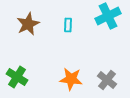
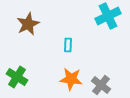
cyan rectangle: moved 20 px down
gray cross: moved 6 px left, 5 px down
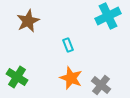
brown star: moved 3 px up
cyan rectangle: rotated 24 degrees counterclockwise
orange star: moved 1 px up; rotated 15 degrees clockwise
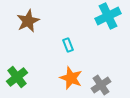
green cross: rotated 20 degrees clockwise
gray cross: rotated 18 degrees clockwise
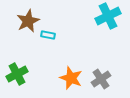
cyan rectangle: moved 20 px left, 10 px up; rotated 56 degrees counterclockwise
green cross: moved 3 px up; rotated 10 degrees clockwise
gray cross: moved 6 px up
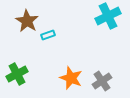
brown star: moved 1 px left; rotated 15 degrees counterclockwise
cyan rectangle: rotated 32 degrees counterclockwise
gray cross: moved 1 px right, 2 px down
